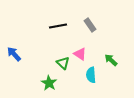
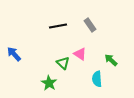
cyan semicircle: moved 6 px right, 4 px down
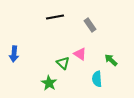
black line: moved 3 px left, 9 px up
blue arrow: rotated 133 degrees counterclockwise
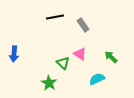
gray rectangle: moved 7 px left
green arrow: moved 3 px up
cyan semicircle: rotated 70 degrees clockwise
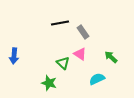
black line: moved 5 px right, 6 px down
gray rectangle: moved 7 px down
blue arrow: moved 2 px down
green star: rotated 14 degrees counterclockwise
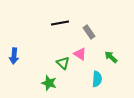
gray rectangle: moved 6 px right
cyan semicircle: rotated 119 degrees clockwise
